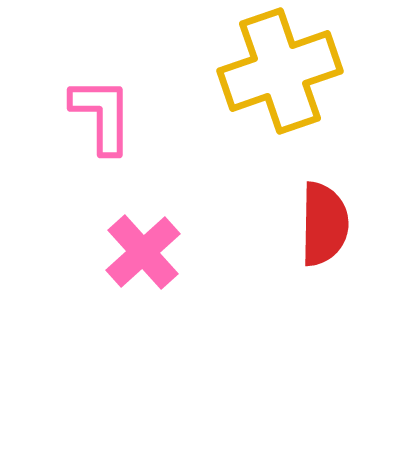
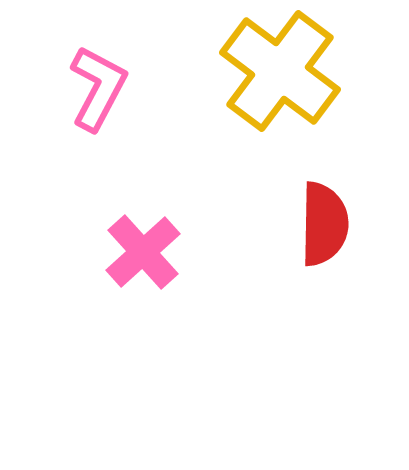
yellow cross: rotated 34 degrees counterclockwise
pink L-shape: moved 4 px left, 27 px up; rotated 28 degrees clockwise
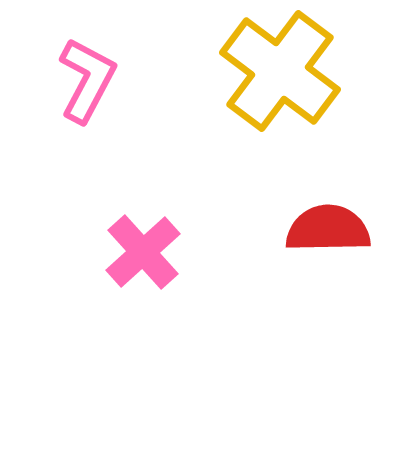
pink L-shape: moved 11 px left, 8 px up
red semicircle: moved 4 px right, 5 px down; rotated 92 degrees counterclockwise
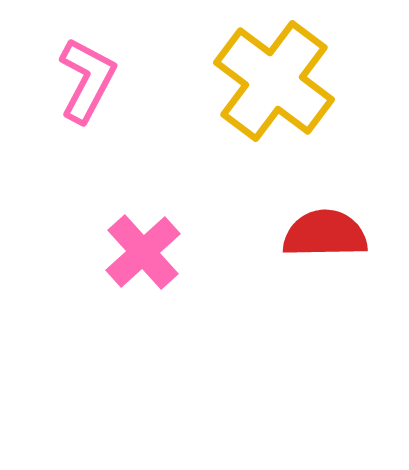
yellow cross: moved 6 px left, 10 px down
red semicircle: moved 3 px left, 5 px down
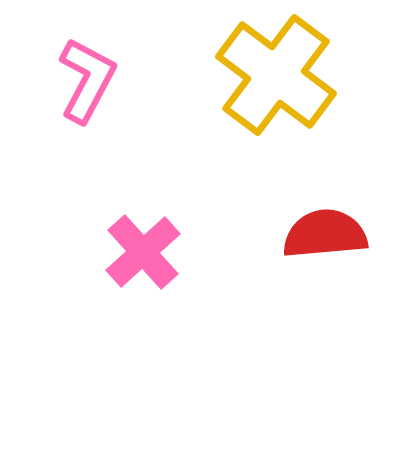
yellow cross: moved 2 px right, 6 px up
red semicircle: rotated 4 degrees counterclockwise
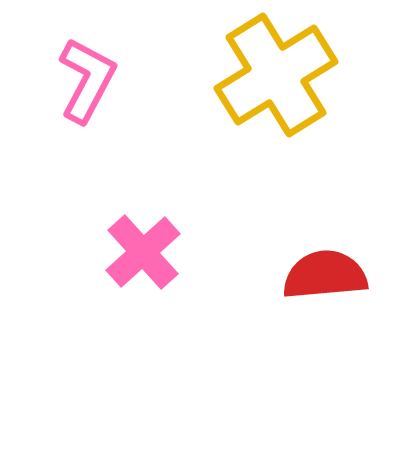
yellow cross: rotated 21 degrees clockwise
red semicircle: moved 41 px down
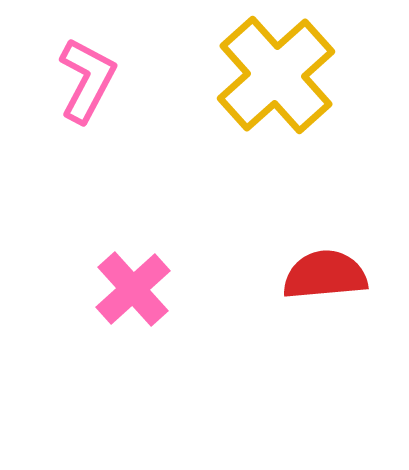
yellow cross: rotated 10 degrees counterclockwise
pink cross: moved 10 px left, 37 px down
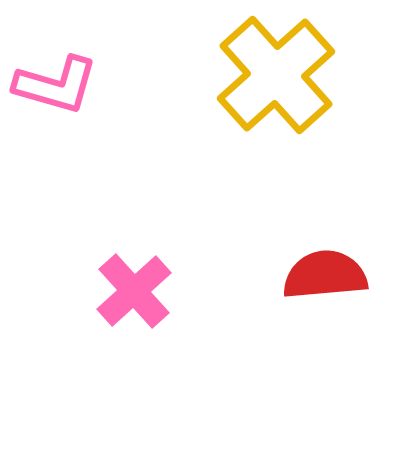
pink L-shape: moved 31 px left, 5 px down; rotated 78 degrees clockwise
pink cross: moved 1 px right, 2 px down
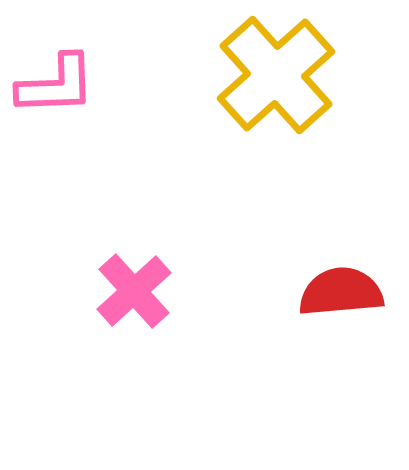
pink L-shape: rotated 18 degrees counterclockwise
red semicircle: moved 16 px right, 17 px down
